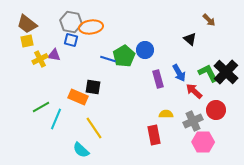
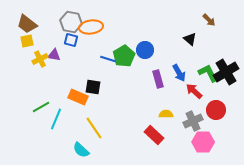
black cross: rotated 15 degrees clockwise
red rectangle: rotated 36 degrees counterclockwise
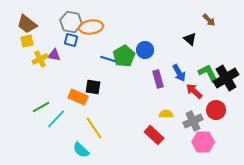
black cross: moved 6 px down
cyan line: rotated 20 degrees clockwise
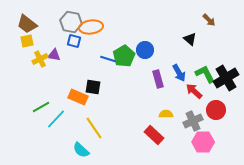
blue square: moved 3 px right, 1 px down
green L-shape: moved 3 px left, 1 px down
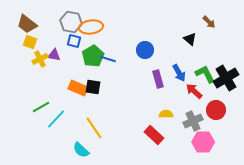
brown arrow: moved 2 px down
yellow square: moved 3 px right, 1 px down; rotated 32 degrees clockwise
green pentagon: moved 31 px left
orange rectangle: moved 9 px up
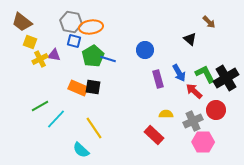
brown trapezoid: moved 5 px left, 2 px up
green line: moved 1 px left, 1 px up
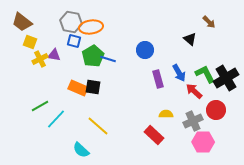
yellow line: moved 4 px right, 2 px up; rotated 15 degrees counterclockwise
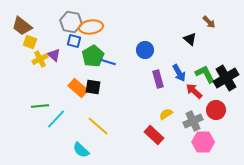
brown trapezoid: moved 4 px down
purple triangle: rotated 32 degrees clockwise
blue line: moved 3 px down
orange rectangle: rotated 18 degrees clockwise
green line: rotated 24 degrees clockwise
yellow semicircle: rotated 32 degrees counterclockwise
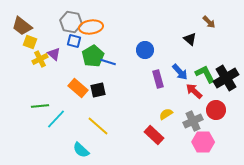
purple triangle: moved 1 px up
blue arrow: moved 1 px right, 1 px up; rotated 12 degrees counterclockwise
black square: moved 5 px right, 3 px down; rotated 21 degrees counterclockwise
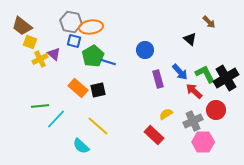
cyan semicircle: moved 4 px up
